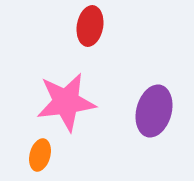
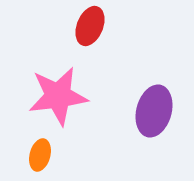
red ellipse: rotated 12 degrees clockwise
pink star: moved 8 px left, 6 px up
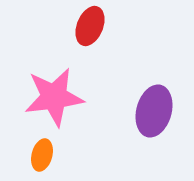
pink star: moved 4 px left, 1 px down
orange ellipse: moved 2 px right
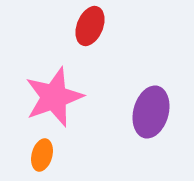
pink star: rotated 12 degrees counterclockwise
purple ellipse: moved 3 px left, 1 px down
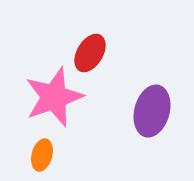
red ellipse: moved 27 px down; rotated 9 degrees clockwise
purple ellipse: moved 1 px right, 1 px up
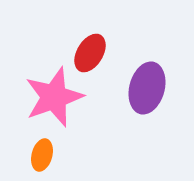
purple ellipse: moved 5 px left, 23 px up
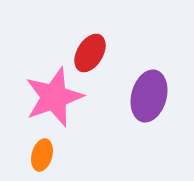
purple ellipse: moved 2 px right, 8 px down
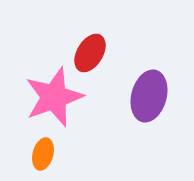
orange ellipse: moved 1 px right, 1 px up
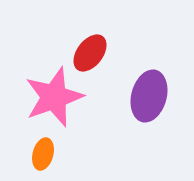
red ellipse: rotated 6 degrees clockwise
